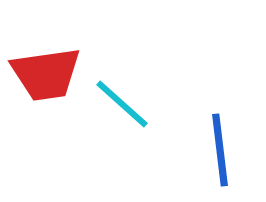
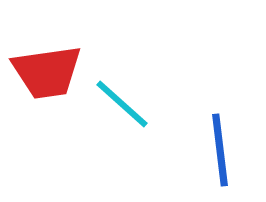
red trapezoid: moved 1 px right, 2 px up
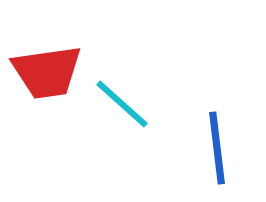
blue line: moved 3 px left, 2 px up
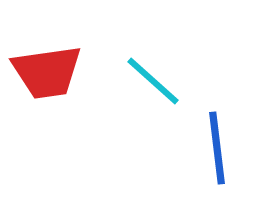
cyan line: moved 31 px right, 23 px up
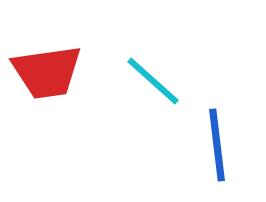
blue line: moved 3 px up
